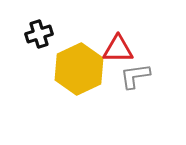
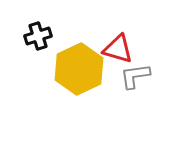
black cross: moved 1 px left, 2 px down
red triangle: rotated 16 degrees clockwise
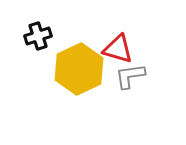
gray L-shape: moved 5 px left
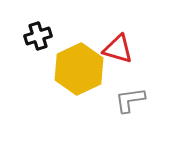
gray L-shape: moved 24 px down
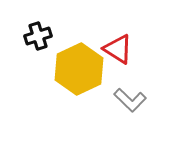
red triangle: rotated 16 degrees clockwise
gray L-shape: rotated 128 degrees counterclockwise
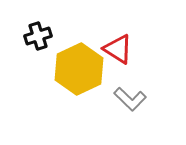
gray L-shape: moved 1 px up
